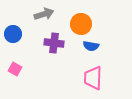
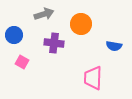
blue circle: moved 1 px right, 1 px down
blue semicircle: moved 23 px right
pink square: moved 7 px right, 7 px up
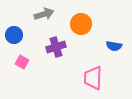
purple cross: moved 2 px right, 4 px down; rotated 24 degrees counterclockwise
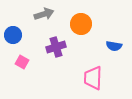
blue circle: moved 1 px left
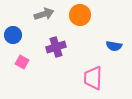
orange circle: moved 1 px left, 9 px up
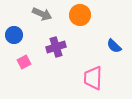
gray arrow: moved 2 px left; rotated 42 degrees clockwise
blue circle: moved 1 px right
blue semicircle: rotated 35 degrees clockwise
pink square: moved 2 px right; rotated 32 degrees clockwise
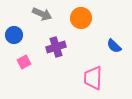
orange circle: moved 1 px right, 3 px down
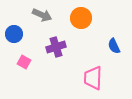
gray arrow: moved 1 px down
blue circle: moved 1 px up
blue semicircle: rotated 21 degrees clockwise
pink square: rotated 32 degrees counterclockwise
